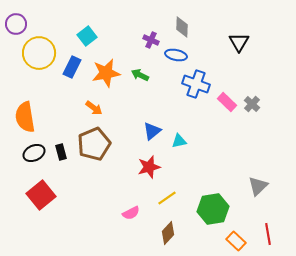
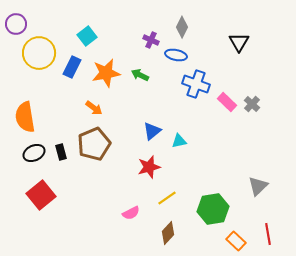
gray diamond: rotated 25 degrees clockwise
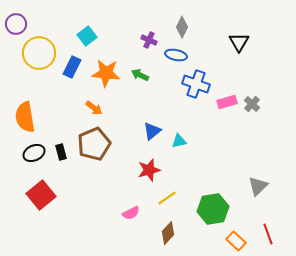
purple cross: moved 2 px left
orange star: rotated 16 degrees clockwise
pink rectangle: rotated 60 degrees counterclockwise
red star: moved 3 px down
red line: rotated 10 degrees counterclockwise
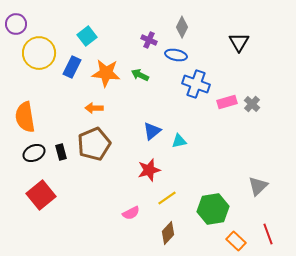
orange arrow: rotated 144 degrees clockwise
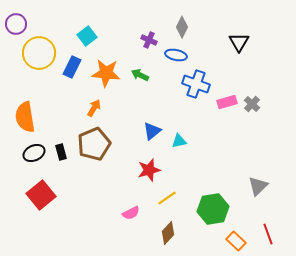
orange arrow: rotated 120 degrees clockwise
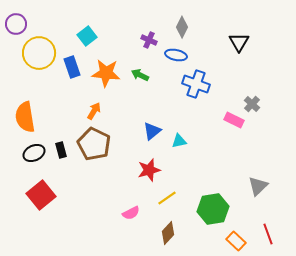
blue rectangle: rotated 45 degrees counterclockwise
pink rectangle: moved 7 px right, 18 px down; rotated 42 degrees clockwise
orange arrow: moved 3 px down
brown pentagon: rotated 24 degrees counterclockwise
black rectangle: moved 2 px up
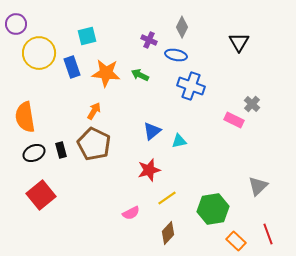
cyan square: rotated 24 degrees clockwise
blue cross: moved 5 px left, 2 px down
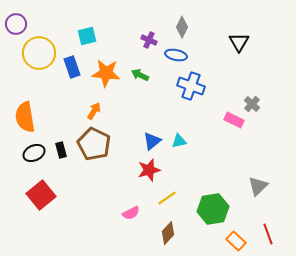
blue triangle: moved 10 px down
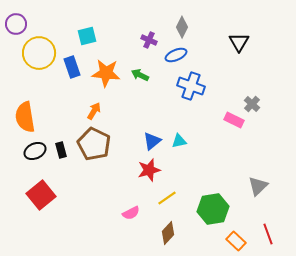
blue ellipse: rotated 35 degrees counterclockwise
black ellipse: moved 1 px right, 2 px up
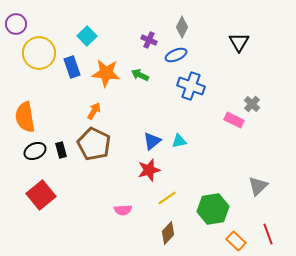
cyan square: rotated 30 degrees counterclockwise
pink semicircle: moved 8 px left, 3 px up; rotated 24 degrees clockwise
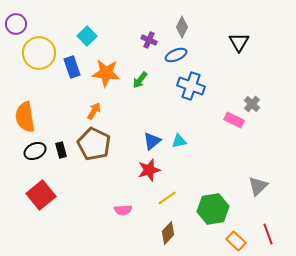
green arrow: moved 5 px down; rotated 78 degrees counterclockwise
